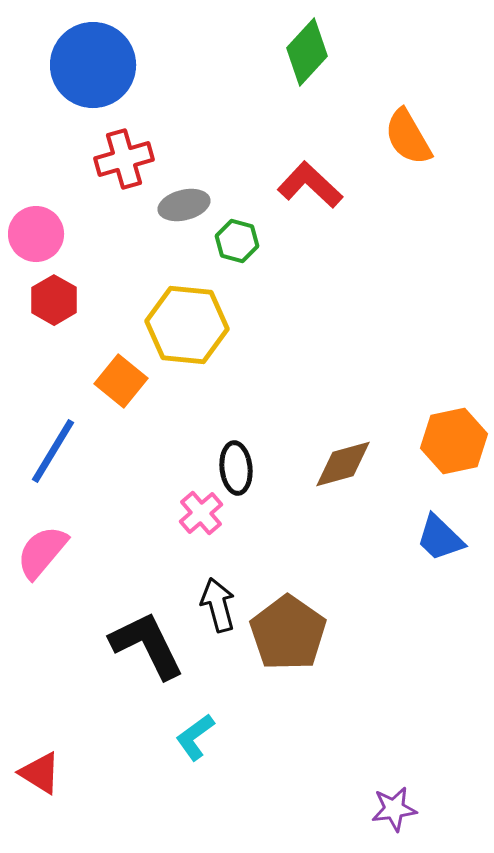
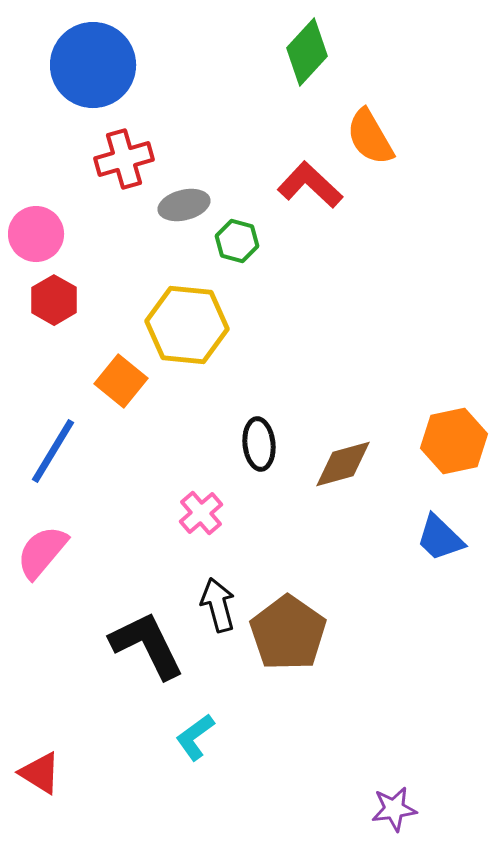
orange semicircle: moved 38 px left
black ellipse: moved 23 px right, 24 px up
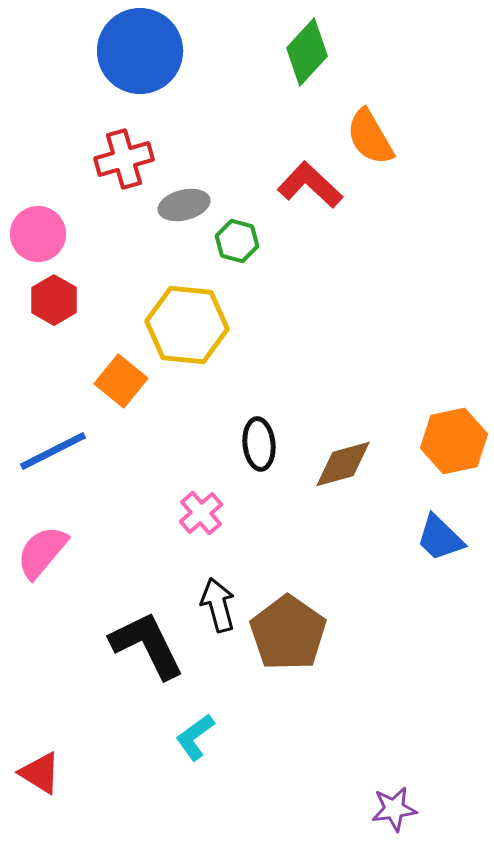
blue circle: moved 47 px right, 14 px up
pink circle: moved 2 px right
blue line: rotated 32 degrees clockwise
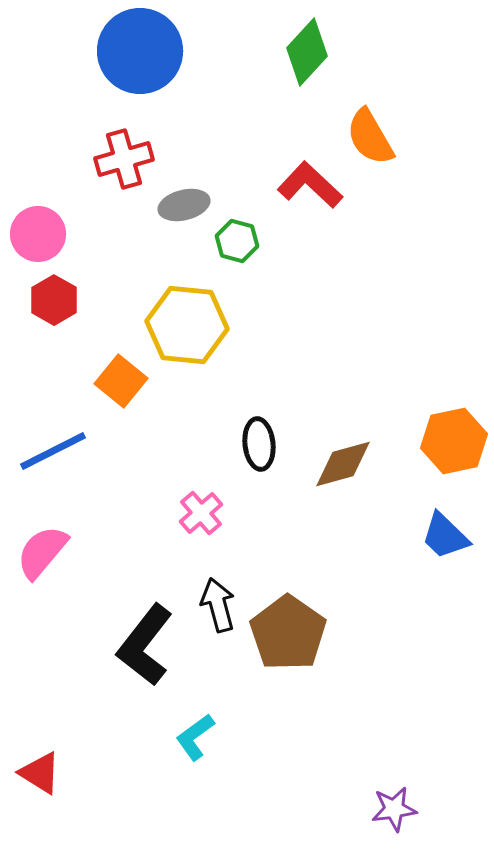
blue trapezoid: moved 5 px right, 2 px up
black L-shape: moved 2 px left; rotated 116 degrees counterclockwise
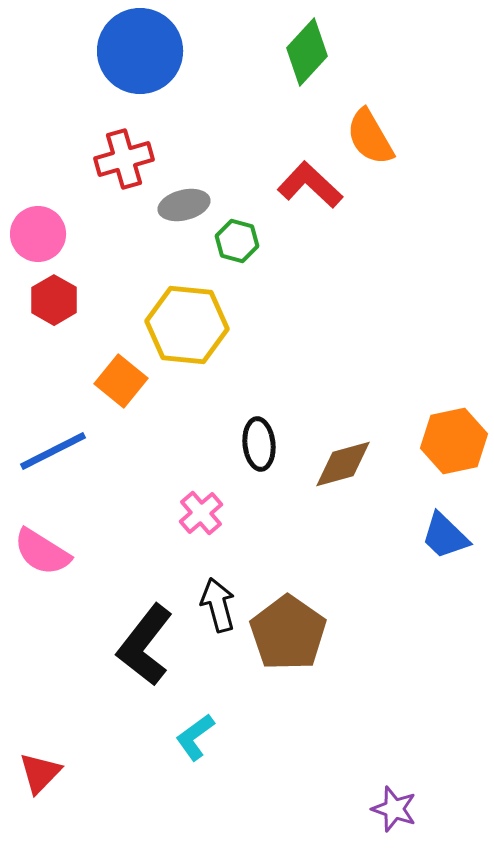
pink semicircle: rotated 98 degrees counterclockwise
red triangle: rotated 42 degrees clockwise
purple star: rotated 27 degrees clockwise
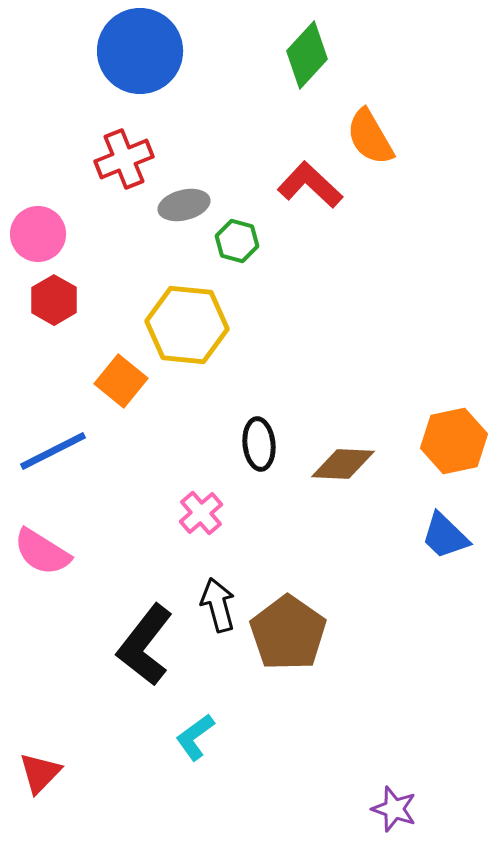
green diamond: moved 3 px down
red cross: rotated 6 degrees counterclockwise
brown diamond: rotated 18 degrees clockwise
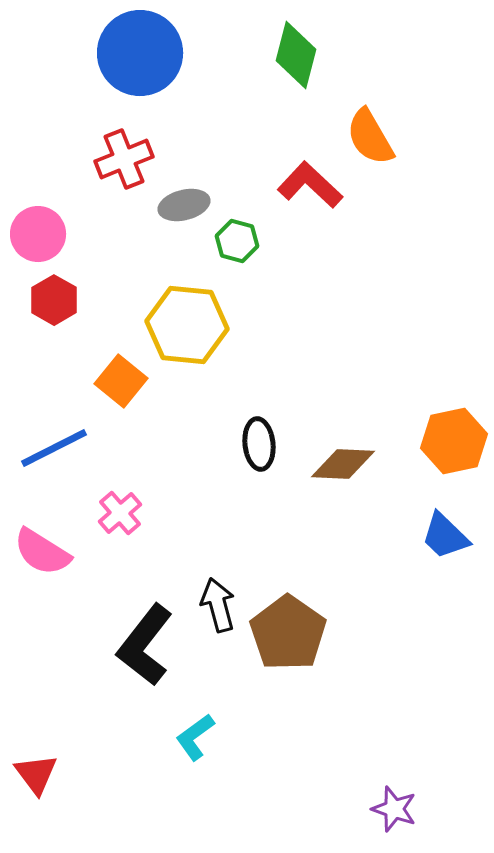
blue circle: moved 2 px down
green diamond: moved 11 px left; rotated 28 degrees counterclockwise
blue line: moved 1 px right, 3 px up
pink cross: moved 81 px left
red triangle: moved 4 px left, 1 px down; rotated 21 degrees counterclockwise
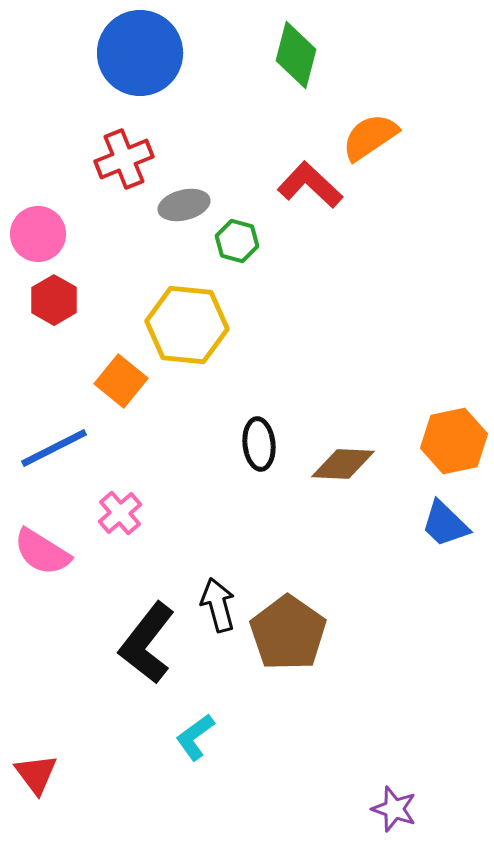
orange semicircle: rotated 86 degrees clockwise
blue trapezoid: moved 12 px up
black L-shape: moved 2 px right, 2 px up
